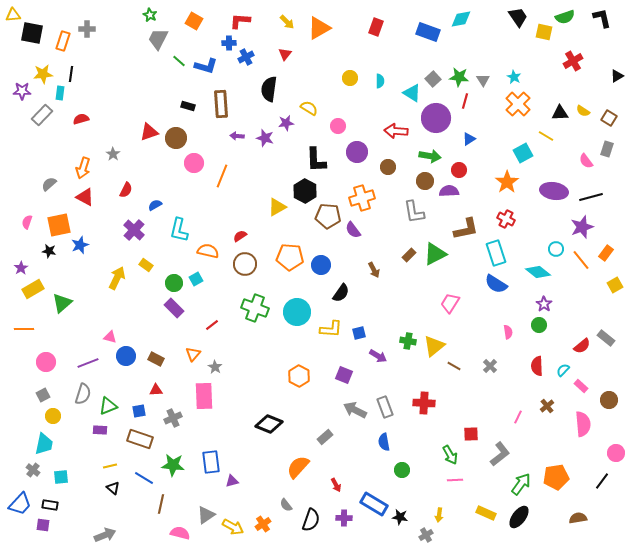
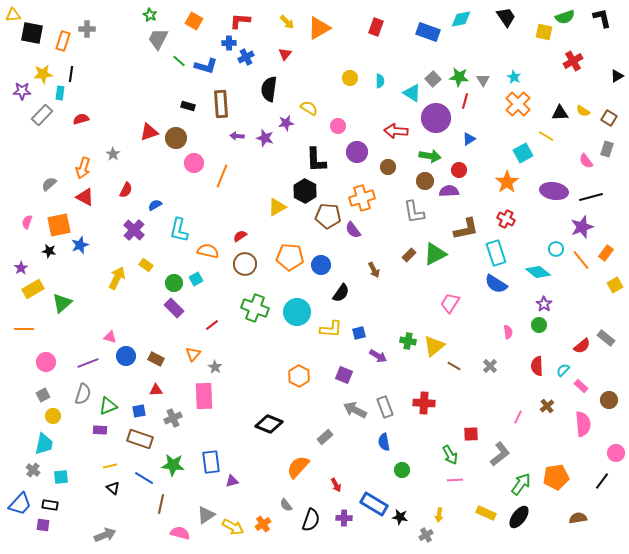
black trapezoid at (518, 17): moved 12 px left
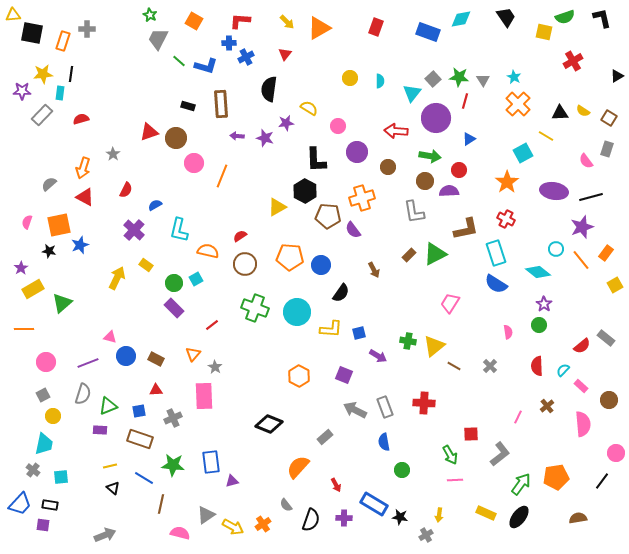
cyan triangle at (412, 93): rotated 36 degrees clockwise
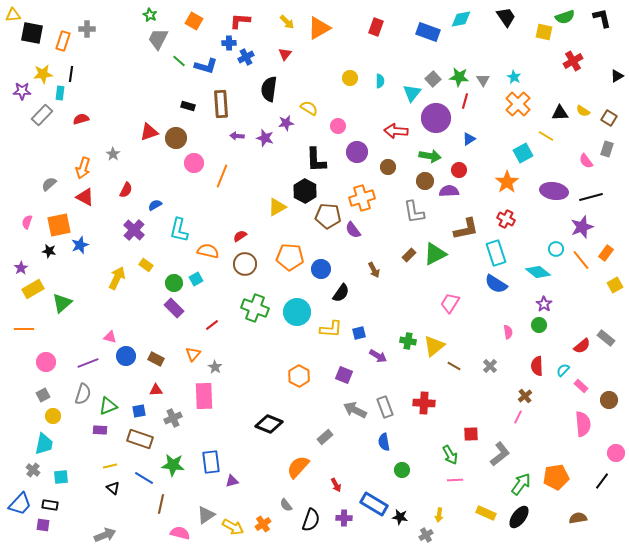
blue circle at (321, 265): moved 4 px down
brown cross at (547, 406): moved 22 px left, 10 px up
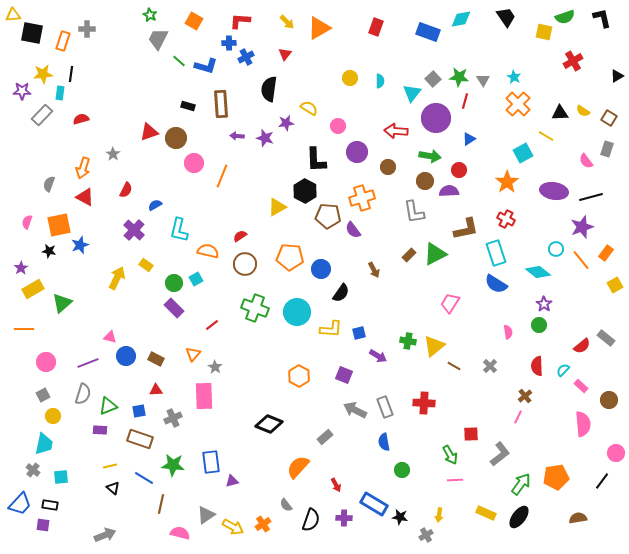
gray semicircle at (49, 184): rotated 28 degrees counterclockwise
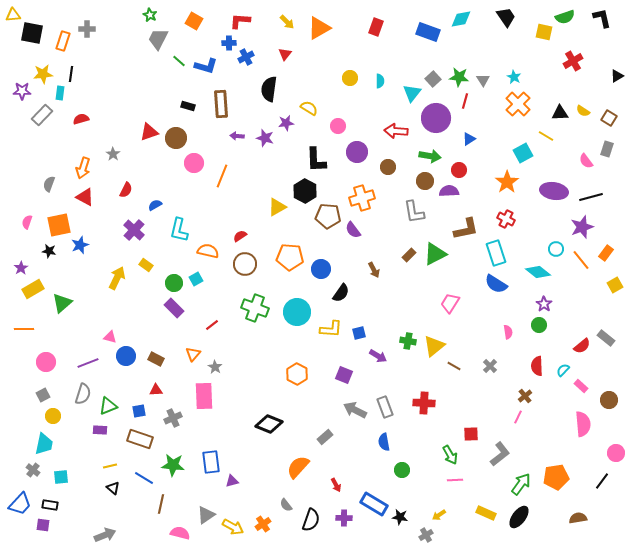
orange hexagon at (299, 376): moved 2 px left, 2 px up
yellow arrow at (439, 515): rotated 48 degrees clockwise
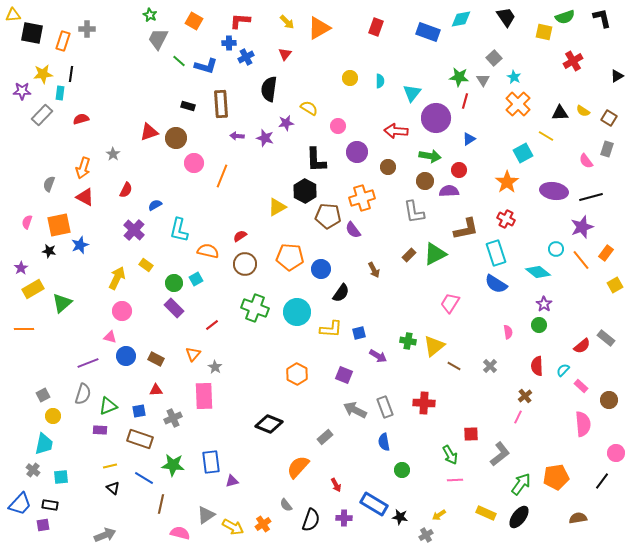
gray square at (433, 79): moved 61 px right, 21 px up
pink circle at (46, 362): moved 76 px right, 51 px up
purple square at (43, 525): rotated 16 degrees counterclockwise
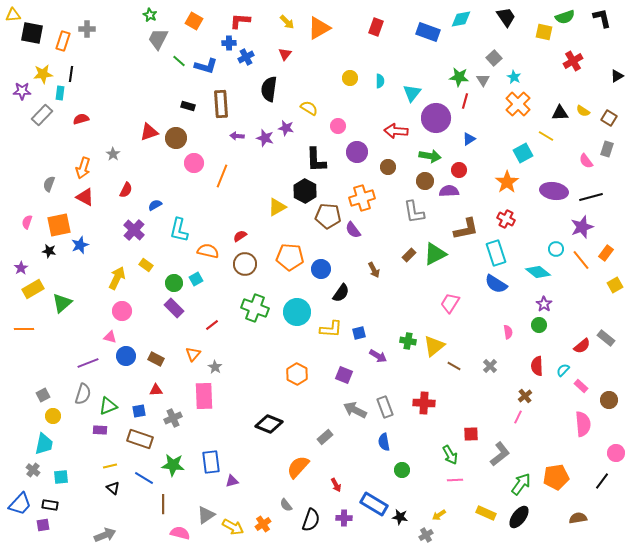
purple star at (286, 123): moved 5 px down; rotated 21 degrees clockwise
brown line at (161, 504): moved 2 px right; rotated 12 degrees counterclockwise
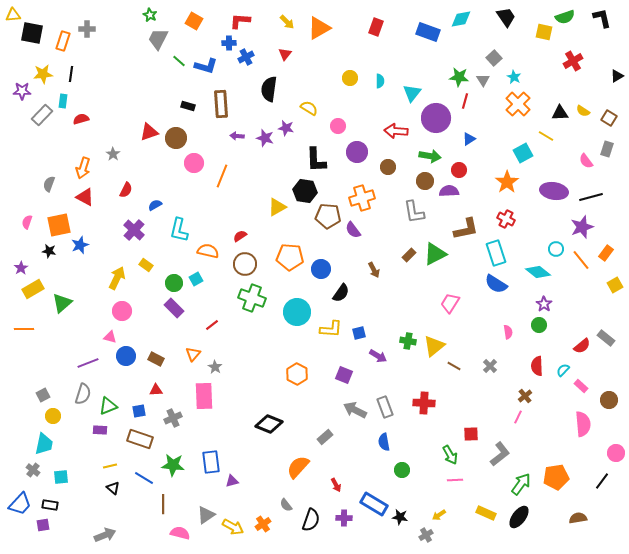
cyan rectangle at (60, 93): moved 3 px right, 8 px down
black hexagon at (305, 191): rotated 20 degrees counterclockwise
green cross at (255, 308): moved 3 px left, 10 px up
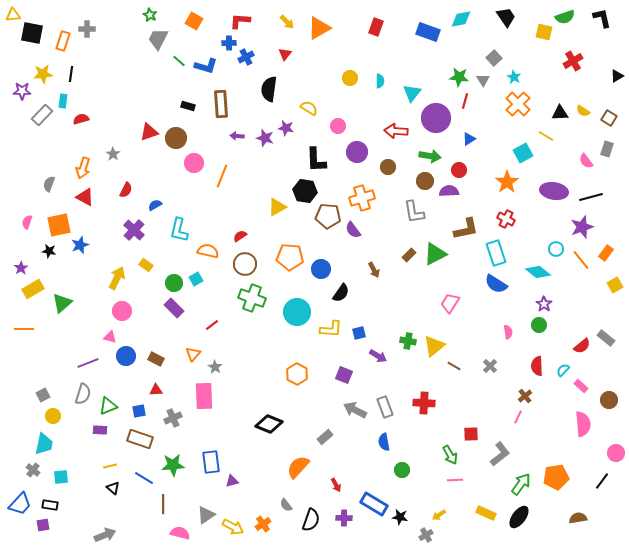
green star at (173, 465): rotated 10 degrees counterclockwise
